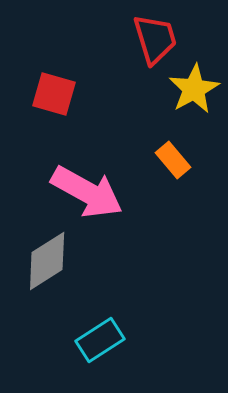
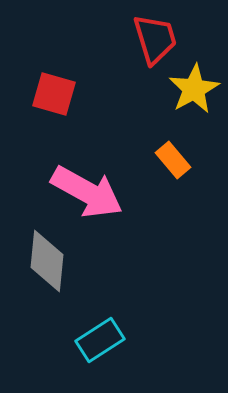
gray diamond: rotated 52 degrees counterclockwise
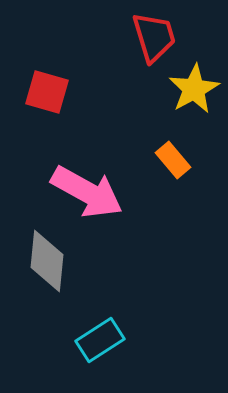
red trapezoid: moved 1 px left, 2 px up
red square: moved 7 px left, 2 px up
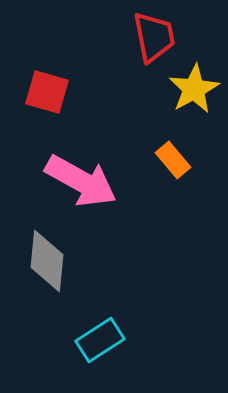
red trapezoid: rotated 6 degrees clockwise
pink arrow: moved 6 px left, 11 px up
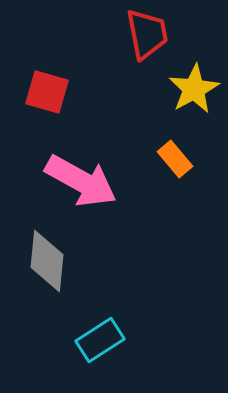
red trapezoid: moved 7 px left, 3 px up
orange rectangle: moved 2 px right, 1 px up
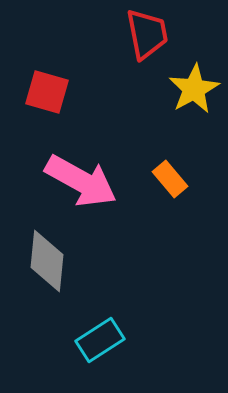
orange rectangle: moved 5 px left, 20 px down
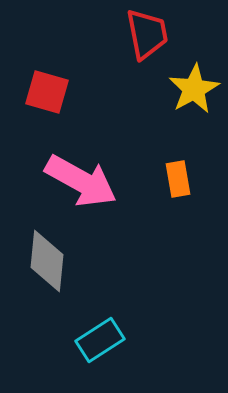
orange rectangle: moved 8 px right; rotated 30 degrees clockwise
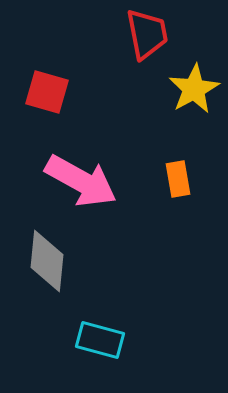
cyan rectangle: rotated 48 degrees clockwise
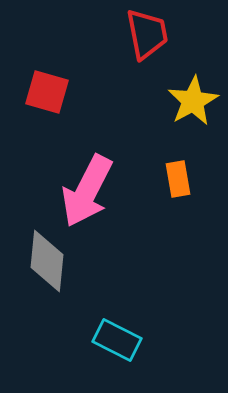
yellow star: moved 1 px left, 12 px down
pink arrow: moved 6 px right, 10 px down; rotated 88 degrees clockwise
cyan rectangle: moved 17 px right; rotated 12 degrees clockwise
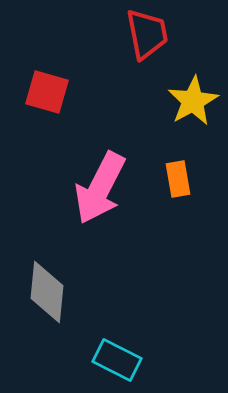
pink arrow: moved 13 px right, 3 px up
gray diamond: moved 31 px down
cyan rectangle: moved 20 px down
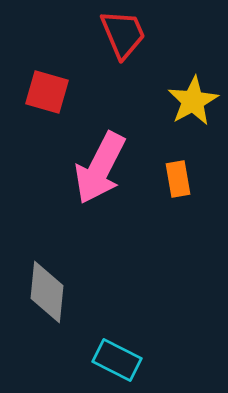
red trapezoid: moved 24 px left; rotated 12 degrees counterclockwise
pink arrow: moved 20 px up
